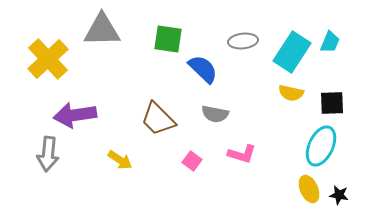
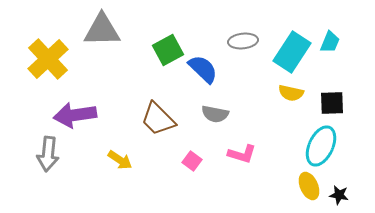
green square: moved 11 px down; rotated 36 degrees counterclockwise
yellow ellipse: moved 3 px up
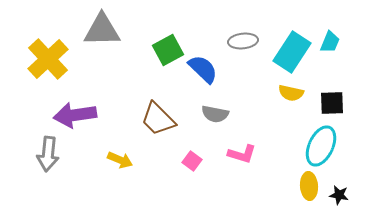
yellow arrow: rotated 10 degrees counterclockwise
yellow ellipse: rotated 20 degrees clockwise
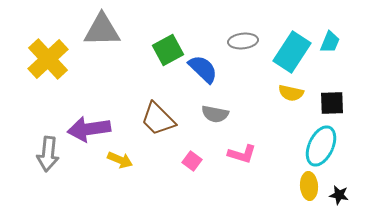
purple arrow: moved 14 px right, 14 px down
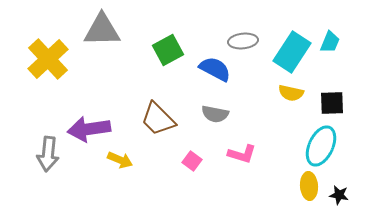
blue semicircle: moved 12 px right; rotated 16 degrees counterclockwise
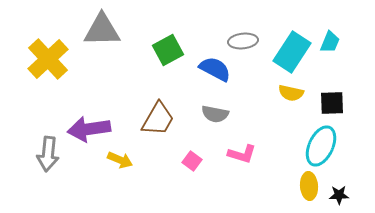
brown trapezoid: rotated 105 degrees counterclockwise
black star: rotated 12 degrees counterclockwise
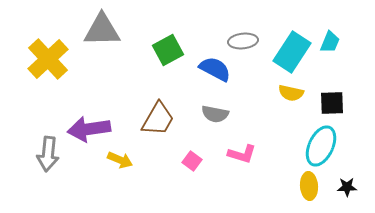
black star: moved 8 px right, 8 px up
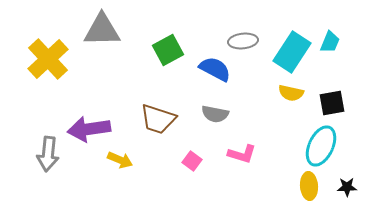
black square: rotated 8 degrees counterclockwise
brown trapezoid: rotated 78 degrees clockwise
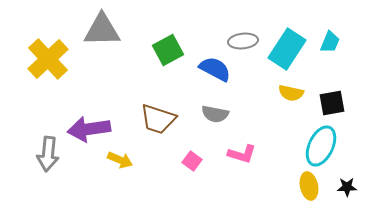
cyan rectangle: moved 5 px left, 3 px up
yellow ellipse: rotated 8 degrees counterclockwise
